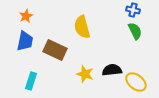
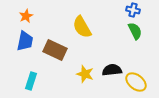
yellow semicircle: rotated 15 degrees counterclockwise
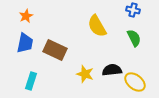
yellow semicircle: moved 15 px right, 1 px up
green semicircle: moved 1 px left, 7 px down
blue trapezoid: moved 2 px down
yellow ellipse: moved 1 px left
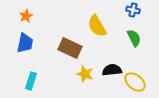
brown rectangle: moved 15 px right, 2 px up
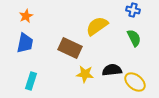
yellow semicircle: rotated 85 degrees clockwise
yellow star: rotated 12 degrees counterclockwise
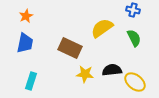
yellow semicircle: moved 5 px right, 2 px down
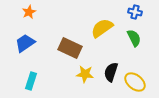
blue cross: moved 2 px right, 2 px down
orange star: moved 3 px right, 4 px up
blue trapezoid: rotated 135 degrees counterclockwise
black semicircle: moved 1 px left, 2 px down; rotated 66 degrees counterclockwise
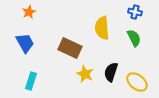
yellow semicircle: rotated 60 degrees counterclockwise
blue trapezoid: rotated 95 degrees clockwise
yellow star: rotated 18 degrees clockwise
yellow ellipse: moved 2 px right
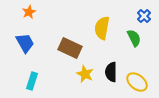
blue cross: moved 9 px right, 4 px down; rotated 32 degrees clockwise
yellow semicircle: rotated 15 degrees clockwise
black semicircle: rotated 18 degrees counterclockwise
cyan rectangle: moved 1 px right
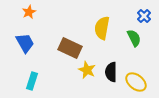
yellow star: moved 2 px right, 4 px up
yellow ellipse: moved 1 px left
